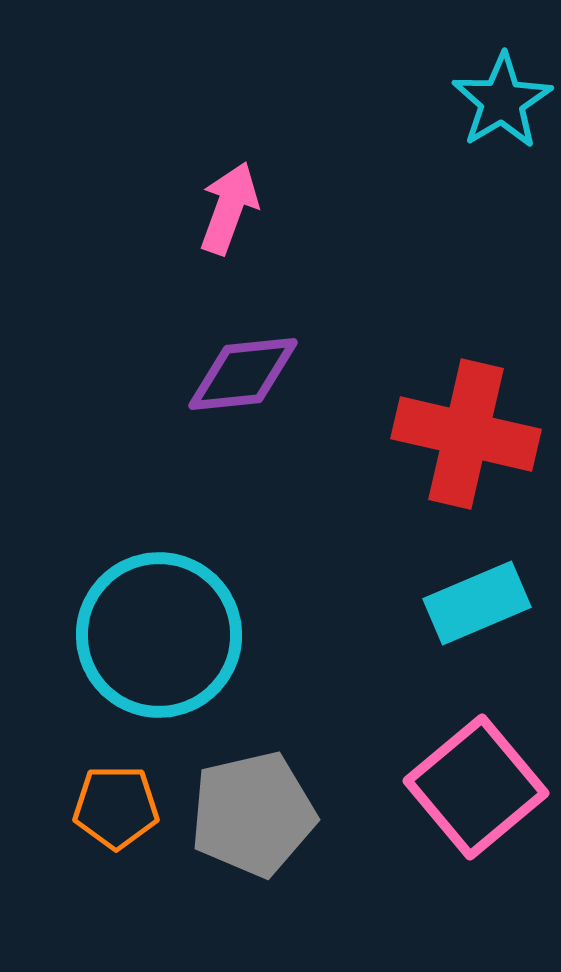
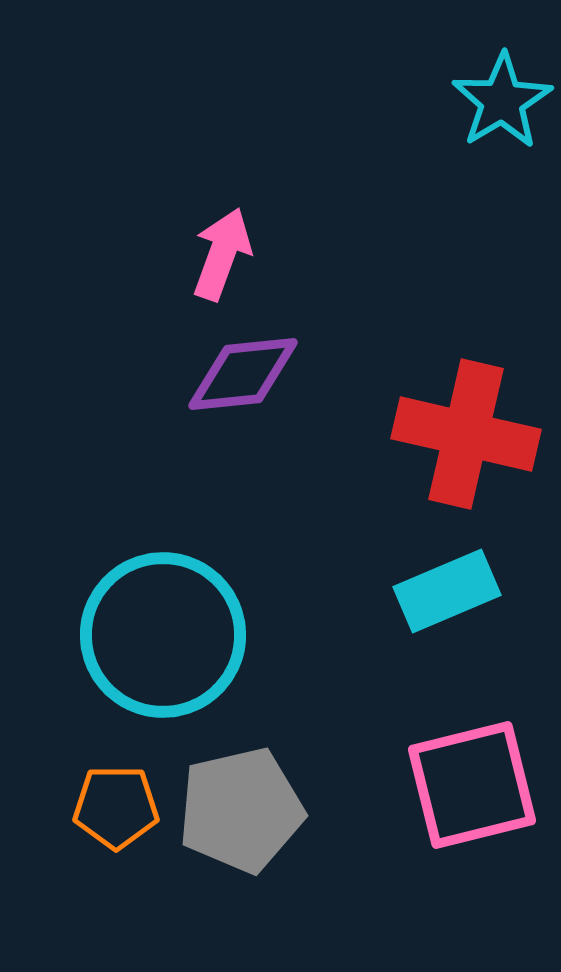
pink arrow: moved 7 px left, 46 px down
cyan rectangle: moved 30 px left, 12 px up
cyan circle: moved 4 px right
pink square: moved 4 px left, 2 px up; rotated 26 degrees clockwise
gray pentagon: moved 12 px left, 4 px up
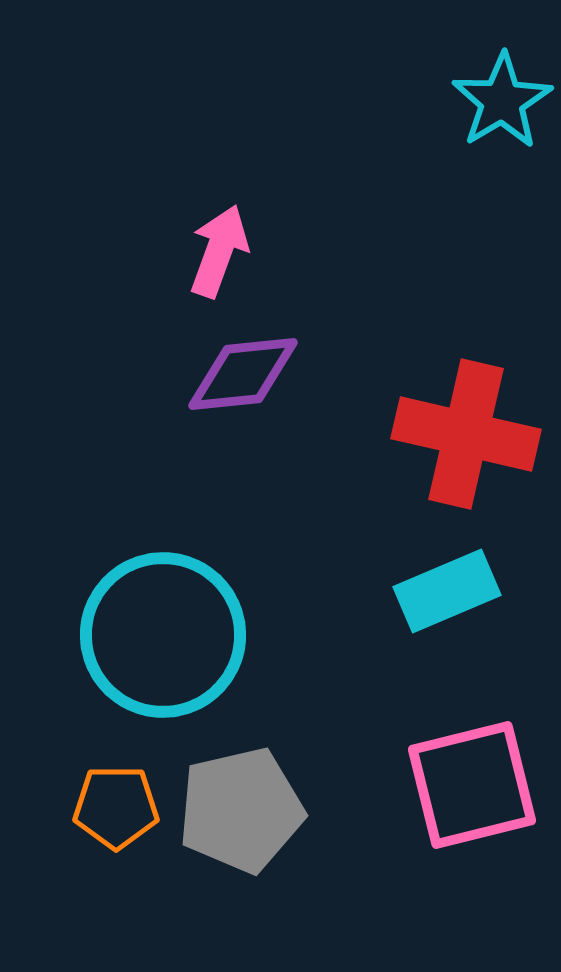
pink arrow: moved 3 px left, 3 px up
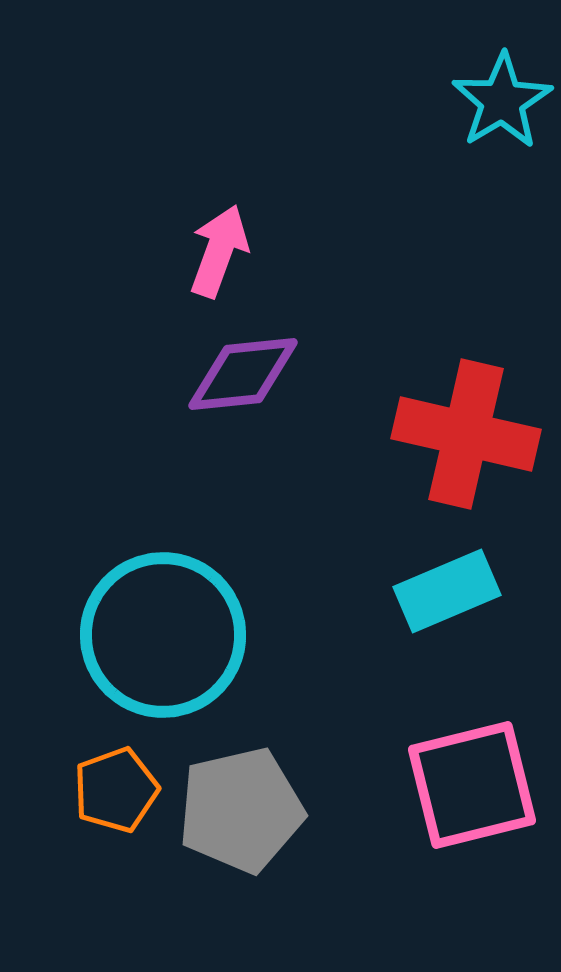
orange pentagon: moved 17 px up; rotated 20 degrees counterclockwise
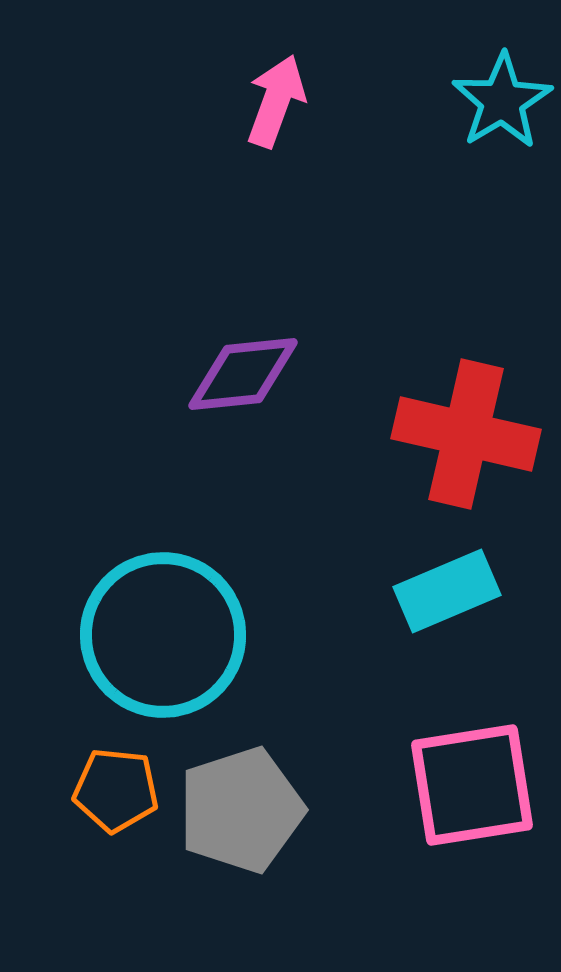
pink arrow: moved 57 px right, 150 px up
pink square: rotated 5 degrees clockwise
orange pentagon: rotated 26 degrees clockwise
gray pentagon: rotated 5 degrees counterclockwise
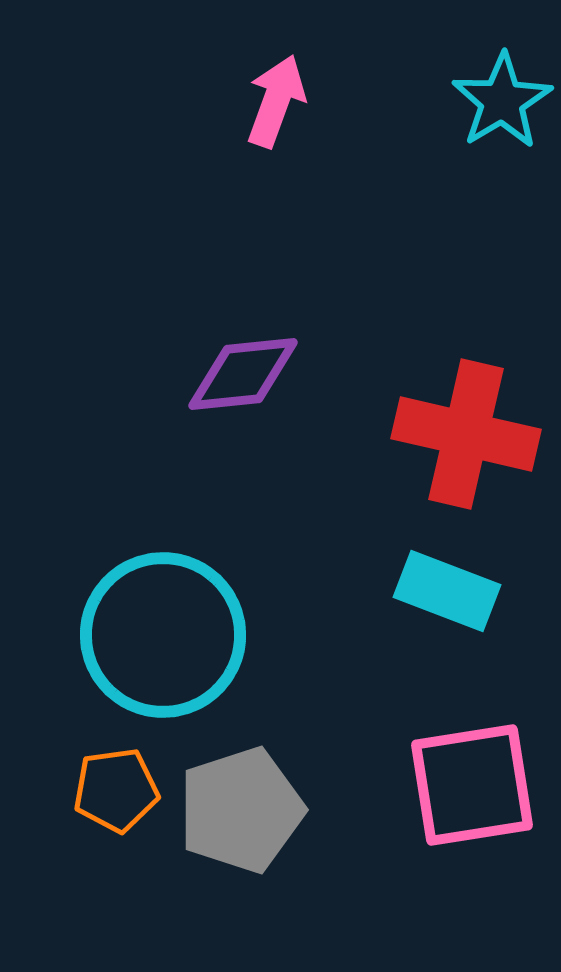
cyan rectangle: rotated 44 degrees clockwise
orange pentagon: rotated 14 degrees counterclockwise
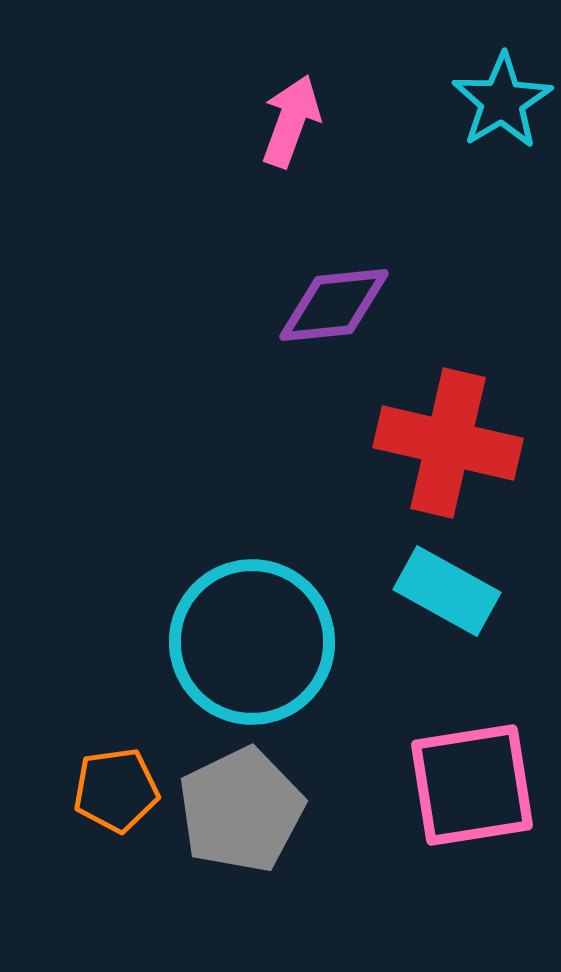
pink arrow: moved 15 px right, 20 px down
purple diamond: moved 91 px right, 69 px up
red cross: moved 18 px left, 9 px down
cyan rectangle: rotated 8 degrees clockwise
cyan circle: moved 89 px right, 7 px down
gray pentagon: rotated 8 degrees counterclockwise
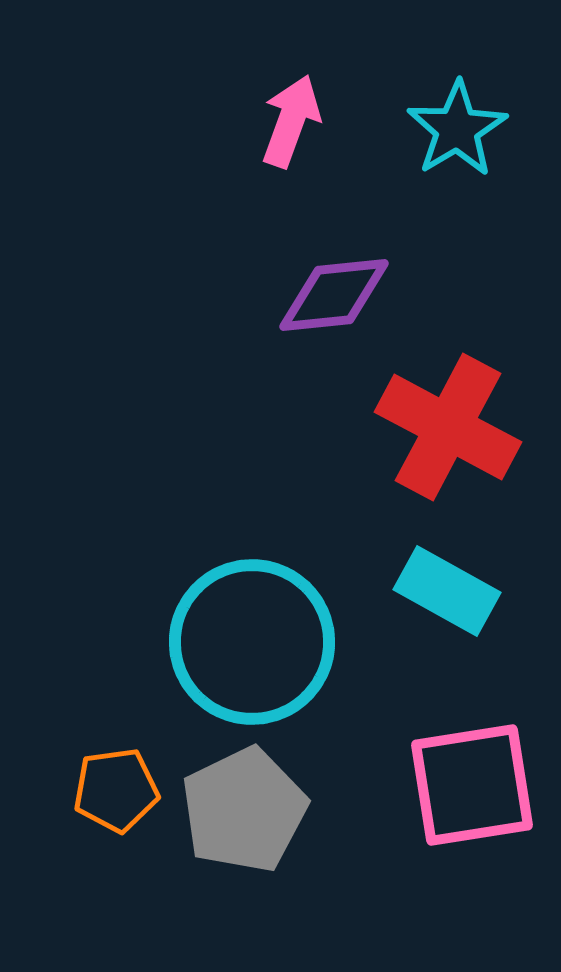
cyan star: moved 45 px left, 28 px down
purple diamond: moved 10 px up
red cross: moved 16 px up; rotated 15 degrees clockwise
gray pentagon: moved 3 px right
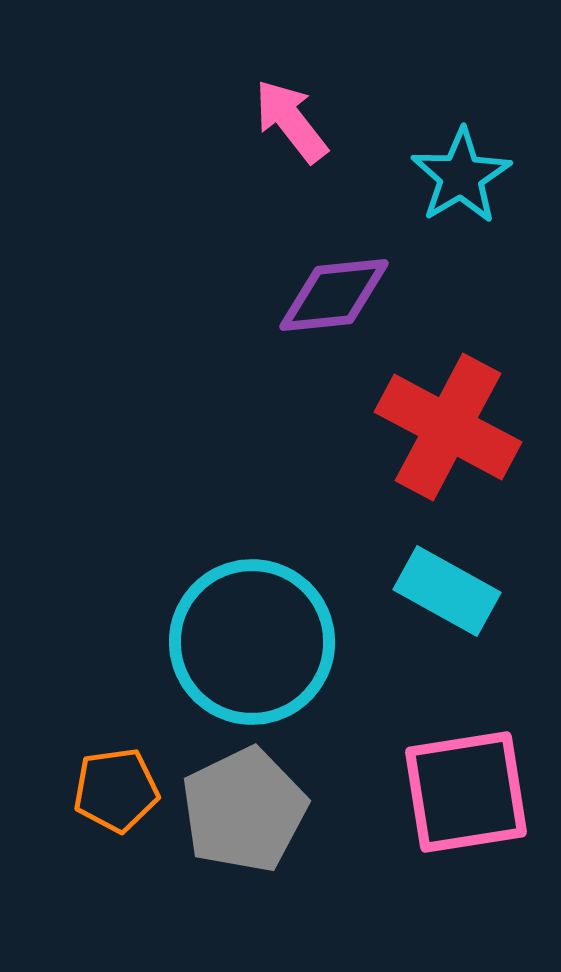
pink arrow: rotated 58 degrees counterclockwise
cyan star: moved 4 px right, 47 px down
pink square: moved 6 px left, 7 px down
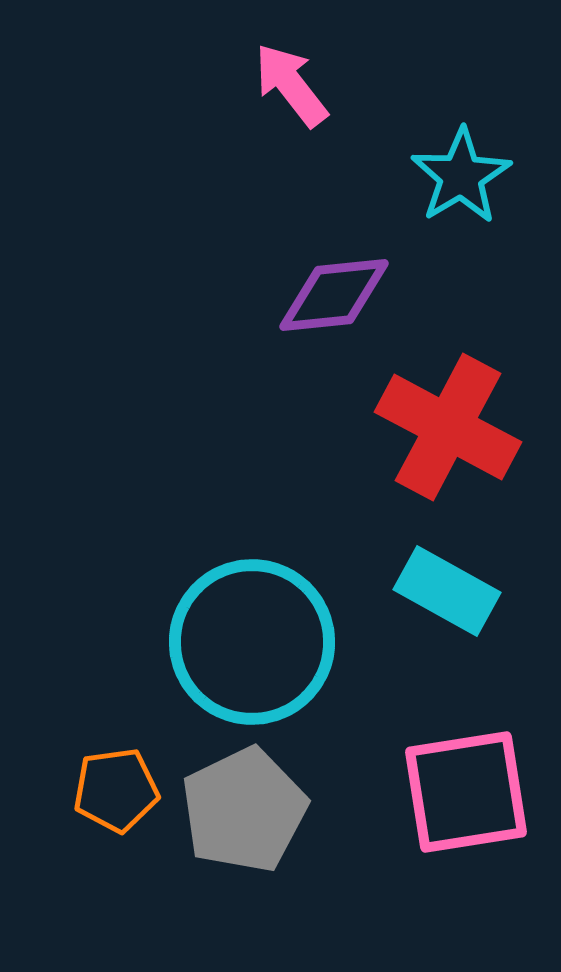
pink arrow: moved 36 px up
